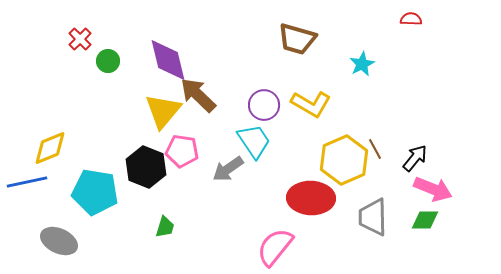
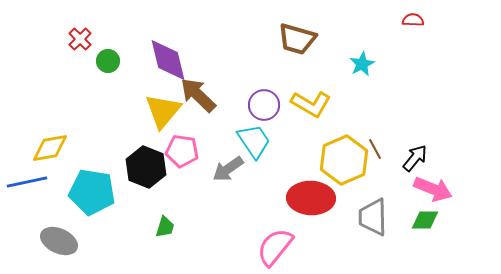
red semicircle: moved 2 px right, 1 px down
yellow diamond: rotated 12 degrees clockwise
cyan pentagon: moved 3 px left
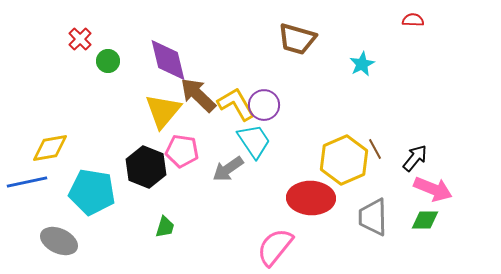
yellow L-shape: moved 75 px left; rotated 150 degrees counterclockwise
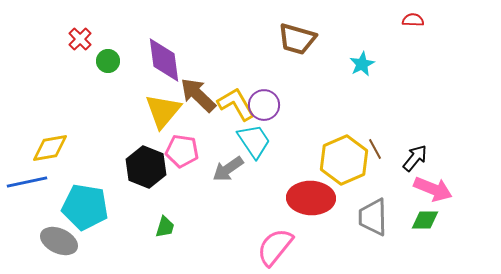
purple diamond: moved 4 px left; rotated 6 degrees clockwise
cyan pentagon: moved 7 px left, 15 px down
